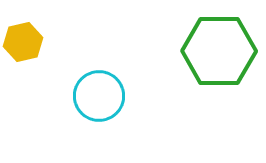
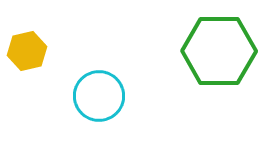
yellow hexagon: moved 4 px right, 9 px down
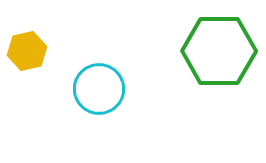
cyan circle: moved 7 px up
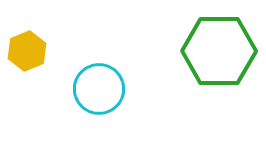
yellow hexagon: rotated 9 degrees counterclockwise
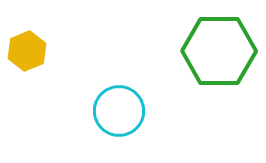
cyan circle: moved 20 px right, 22 px down
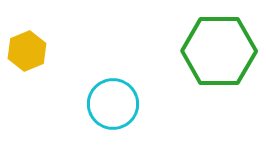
cyan circle: moved 6 px left, 7 px up
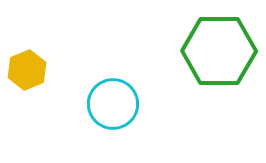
yellow hexagon: moved 19 px down
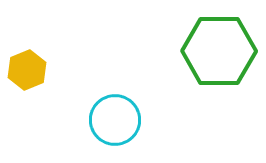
cyan circle: moved 2 px right, 16 px down
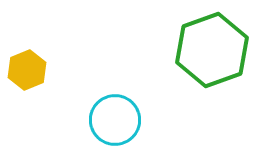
green hexagon: moved 7 px left, 1 px up; rotated 20 degrees counterclockwise
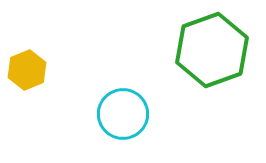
cyan circle: moved 8 px right, 6 px up
